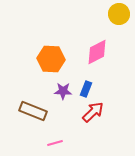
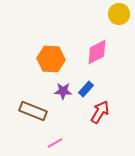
blue rectangle: rotated 21 degrees clockwise
red arrow: moved 7 px right; rotated 15 degrees counterclockwise
pink line: rotated 14 degrees counterclockwise
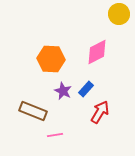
purple star: rotated 24 degrees clockwise
pink line: moved 8 px up; rotated 21 degrees clockwise
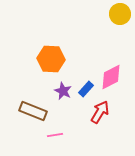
yellow circle: moved 1 px right
pink diamond: moved 14 px right, 25 px down
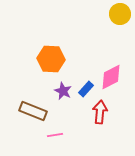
red arrow: rotated 25 degrees counterclockwise
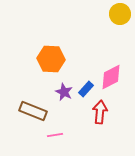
purple star: moved 1 px right, 1 px down
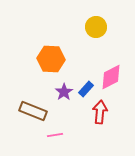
yellow circle: moved 24 px left, 13 px down
purple star: rotated 12 degrees clockwise
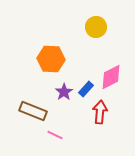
pink line: rotated 35 degrees clockwise
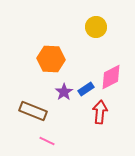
blue rectangle: rotated 14 degrees clockwise
pink line: moved 8 px left, 6 px down
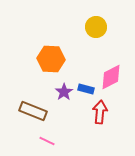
blue rectangle: rotated 49 degrees clockwise
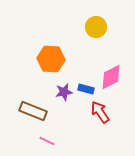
purple star: rotated 24 degrees clockwise
red arrow: rotated 40 degrees counterclockwise
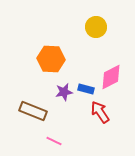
pink line: moved 7 px right
